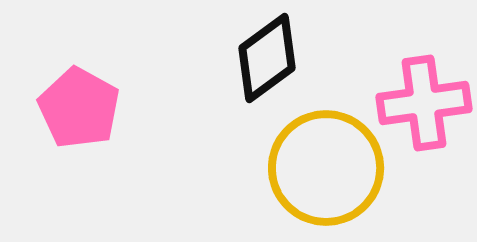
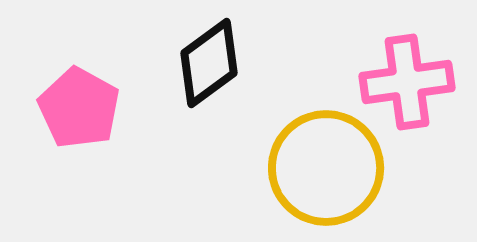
black diamond: moved 58 px left, 5 px down
pink cross: moved 17 px left, 21 px up
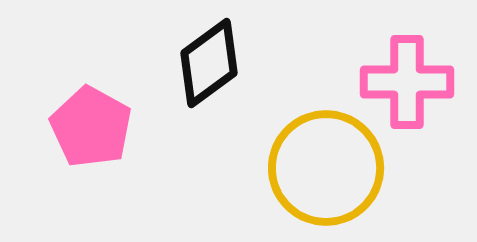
pink cross: rotated 8 degrees clockwise
pink pentagon: moved 12 px right, 19 px down
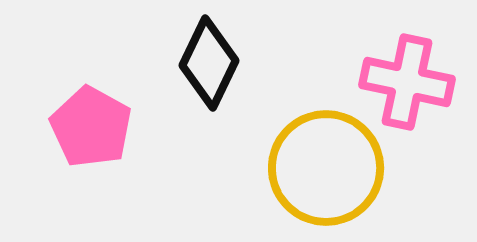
black diamond: rotated 28 degrees counterclockwise
pink cross: rotated 12 degrees clockwise
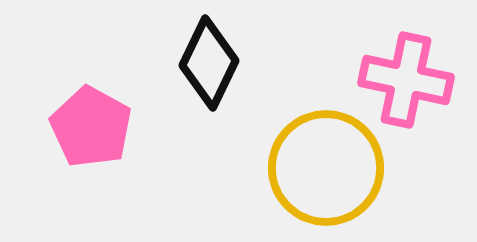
pink cross: moved 1 px left, 2 px up
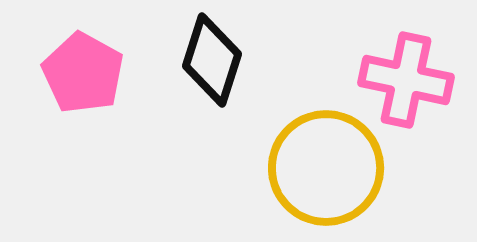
black diamond: moved 3 px right, 3 px up; rotated 8 degrees counterclockwise
pink pentagon: moved 8 px left, 54 px up
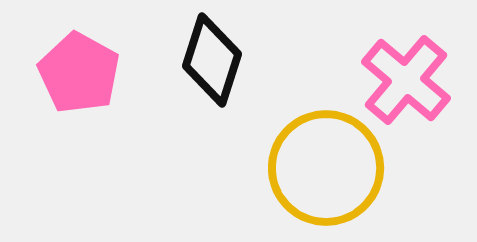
pink pentagon: moved 4 px left
pink cross: rotated 28 degrees clockwise
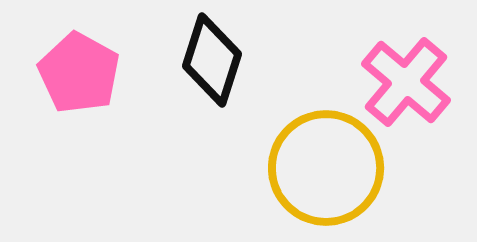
pink cross: moved 2 px down
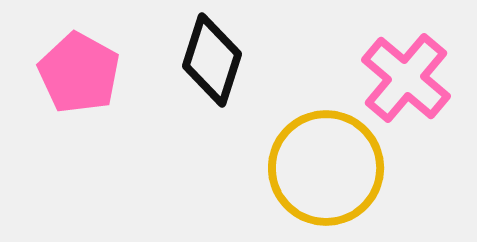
pink cross: moved 4 px up
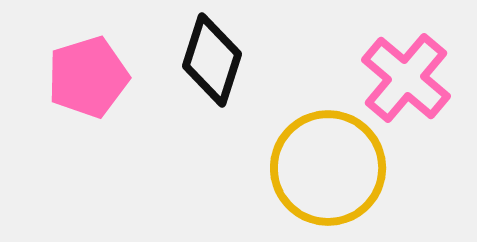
pink pentagon: moved 9 px right, 4 px down; rotated 26 degrees clockwise
yellow circle: moved 2 px right
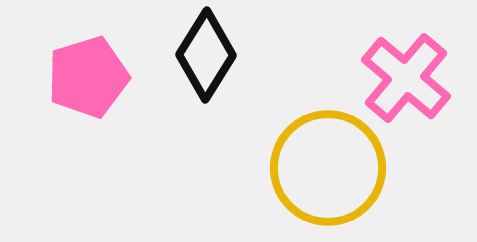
black diamond: moved 6 px left, 5 px up; rotated 14 degrees clockwise
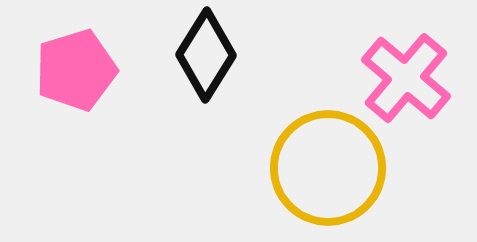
pink pentagon: moved 12 px left, 7 px up
